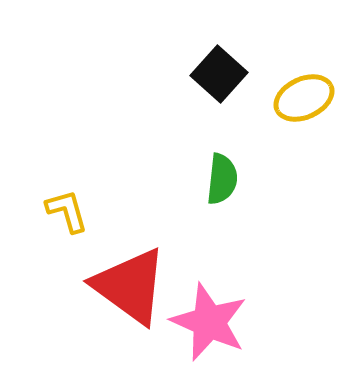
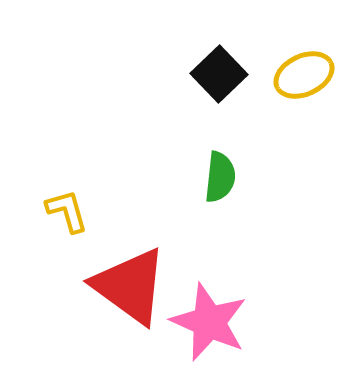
black square: rotated 4 degrees clockwise
yellow ellipse: moved 23 px up
green semicircle: moved 2 px left, 2 px up
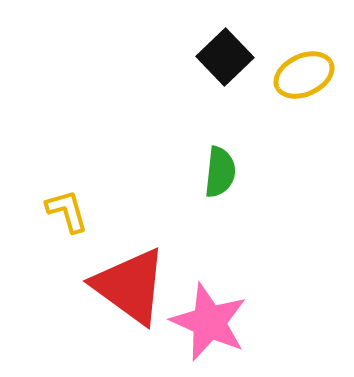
black square: moved 6 px right, 17 px up
green semicircle: moved 5 px up
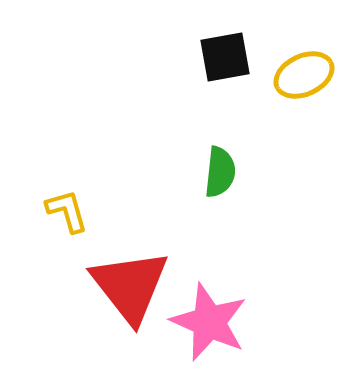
black square: rotated 34 degrees clockwise
red triangle: rotated 16 degrees clockwise
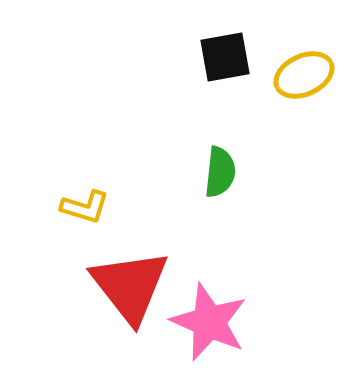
yellow L-shape: moved 18 px right, 4 px up; rotated 123 degrees clockwise
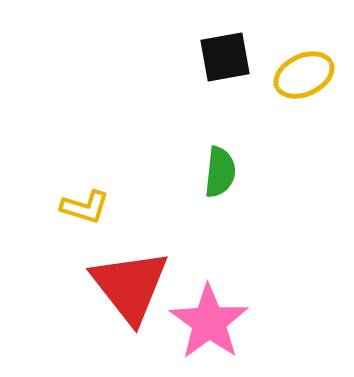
pink star: rotated 12 degrees clockwise
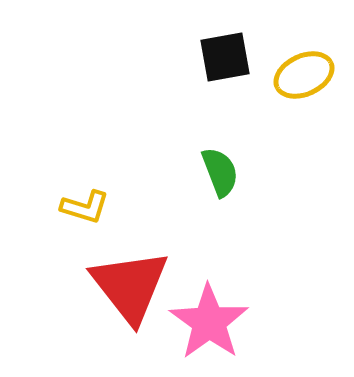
green semicircle: rotated 27 degrees counterclockwise
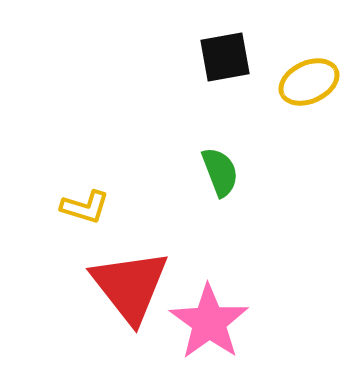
yellow ellipse: moved 5 px right, 7 px down
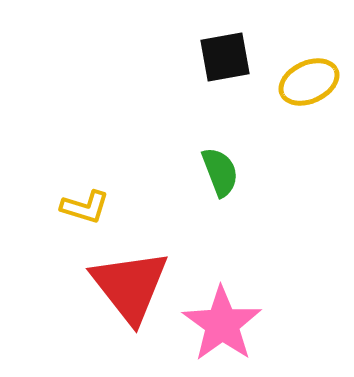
pink star: moved 13 px right, 2 px down
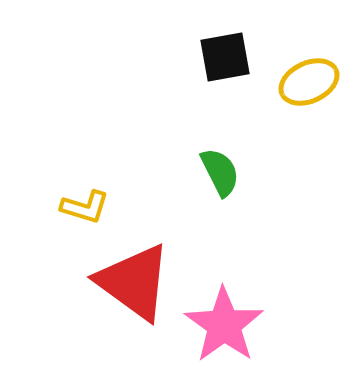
green semicircle: rotated 6 degrees counterclockwise
red triangle: moved 4 px right, 4 px up; rotated 16 degrees counterclockwise
pink star: moved 2 px right, 1 px down
